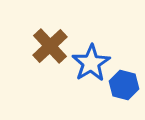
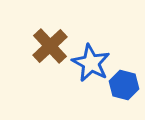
blue star: rotated 12 degrees counterclockwise
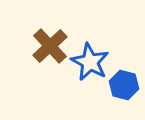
blue star: moved 1 px left, 1 px up
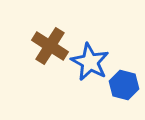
brown cross: rotated 15 degrees counterclockwise
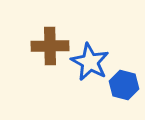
brown cross: rotated 33 degrees counterclockwise
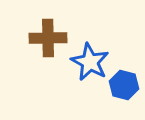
brown cross: moved 2 px left, 8 px up
